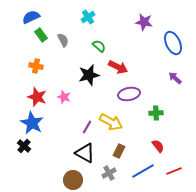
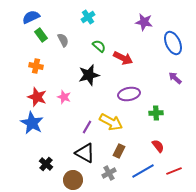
red arrow: moved 5 px right, 9 px up
black cross: moved 22 px right, 18 px down
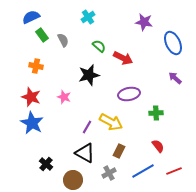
green rectangle: moved 1 px right
red star: moved 6 px left
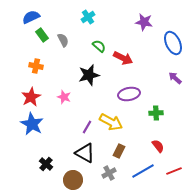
red star: rotated 24 degrees clockwise
blue star: moved 1 px down
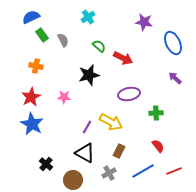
pink star: rotated 16 degrees counterclockwise
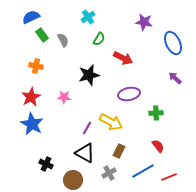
green semicircle: moved 7 px up; rotated 80 degrees clockwise
purple line: moved 1 px down
black cross: rotated 16 degrees counterclockwise
red line: moved 5 px left, 6 px down
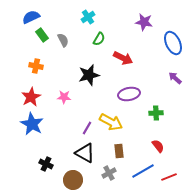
brown rectangle: rotated 32 degrees counterclockwise
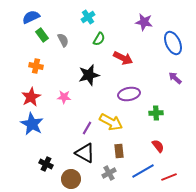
brown circle: moved 2 px left, 1 px up
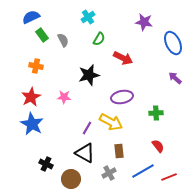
purple ellipse: moved 7 px left, 3 px down
